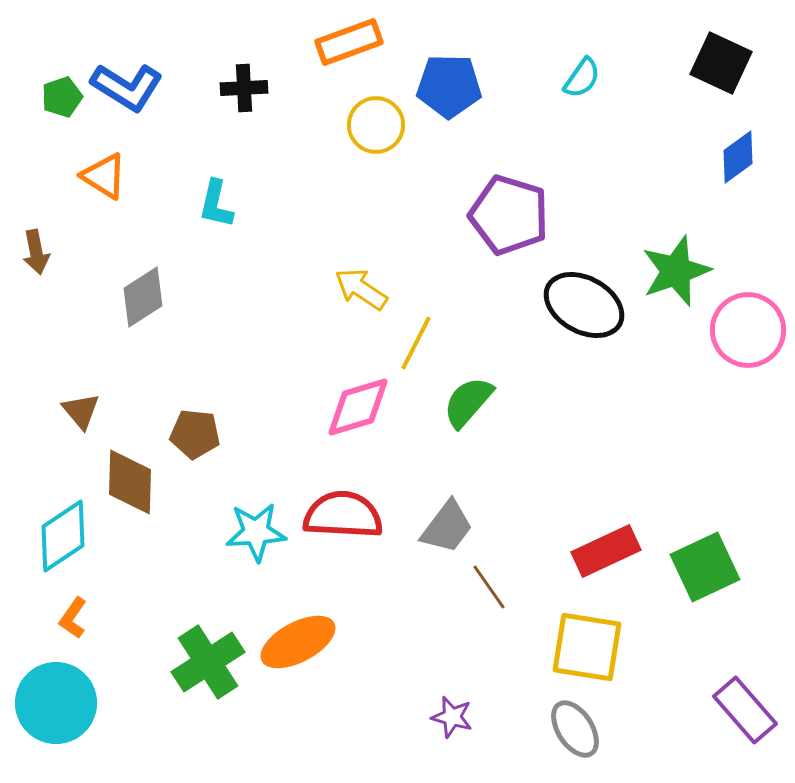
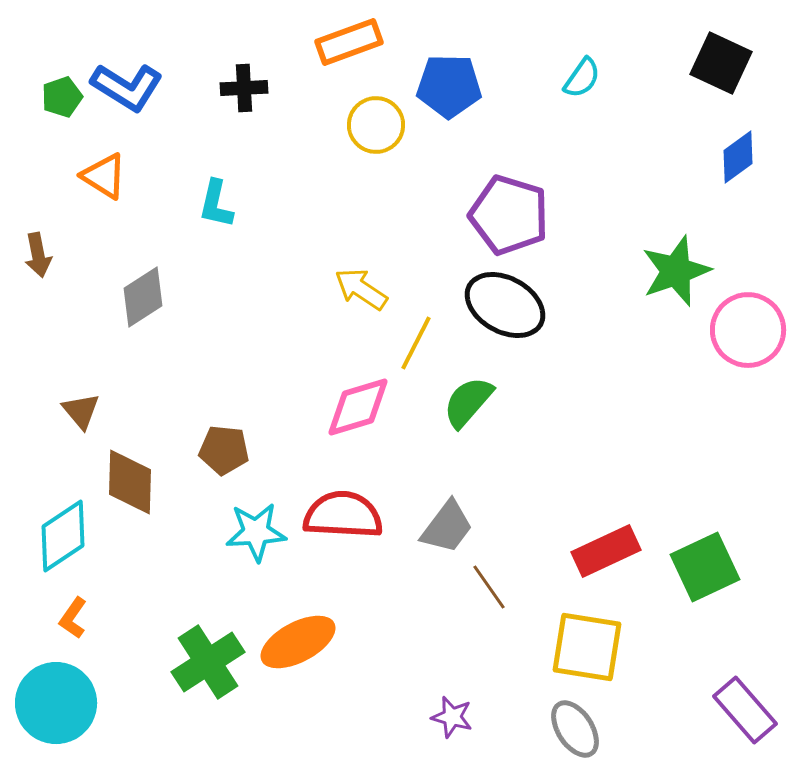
brown arrow: moved 2 px right, 3 px down
black ellipse: moved 79 px left
brown pentagon: moved 29 px right, 16 px down
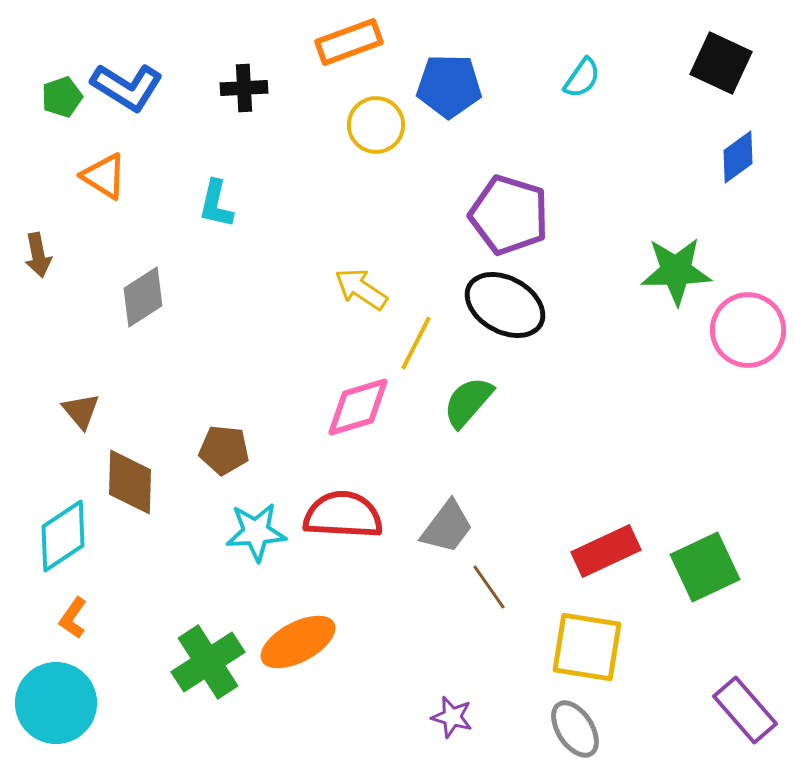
green star: rotated 18 degrees clockwise
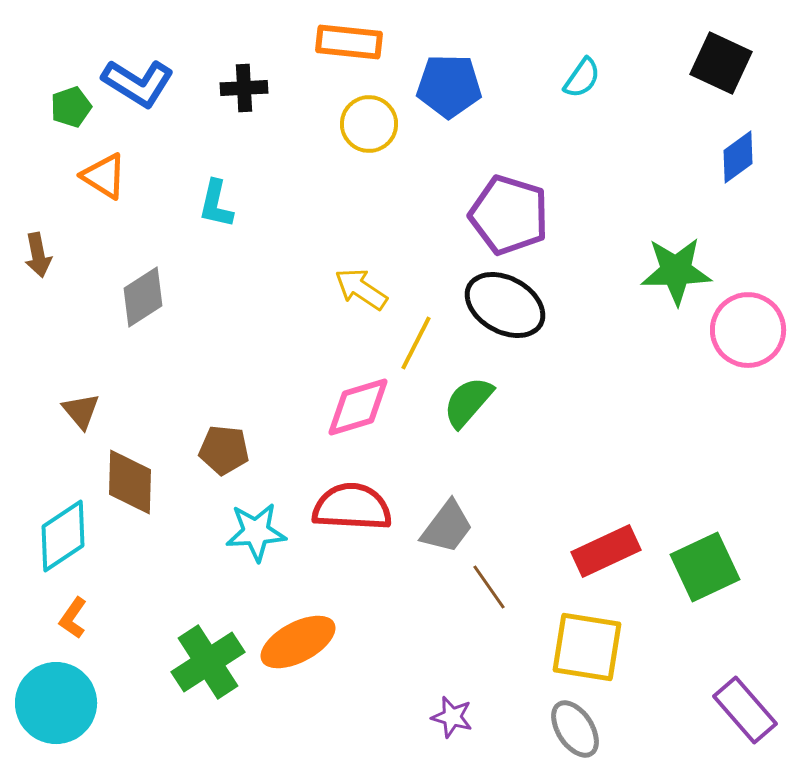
orange rectangle: rotated 26 degrees clockwise
blue L-shape: moved 11 px right, 4 px up
green pentagon: moved 9 px right, 10 px down
yellow circle: moved 7 px left, 1 px up
red semicircle: moved 9 px right, 8 px up
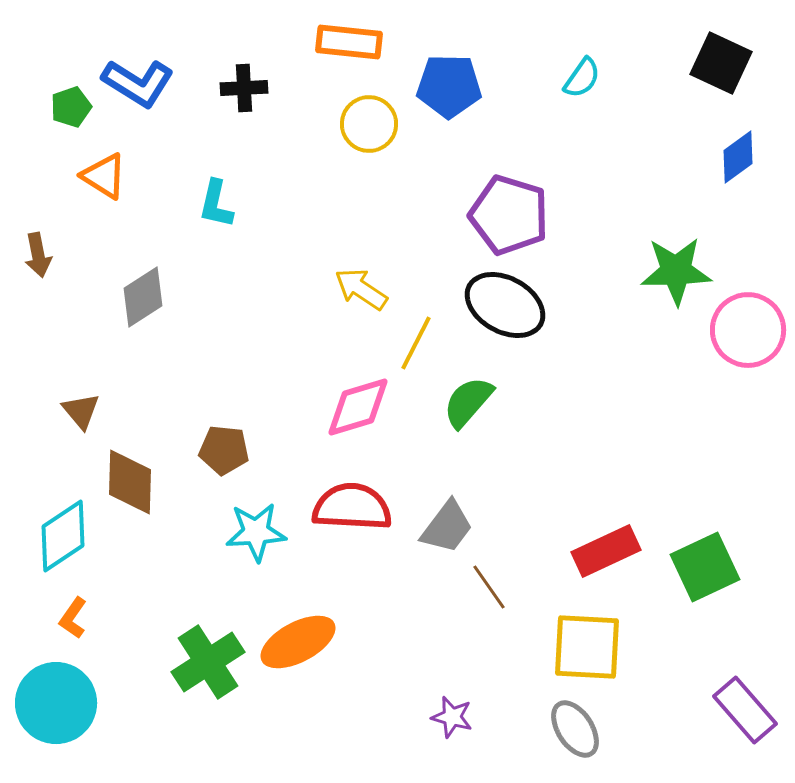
yellow square: rotated 6 degrees counterclockwise
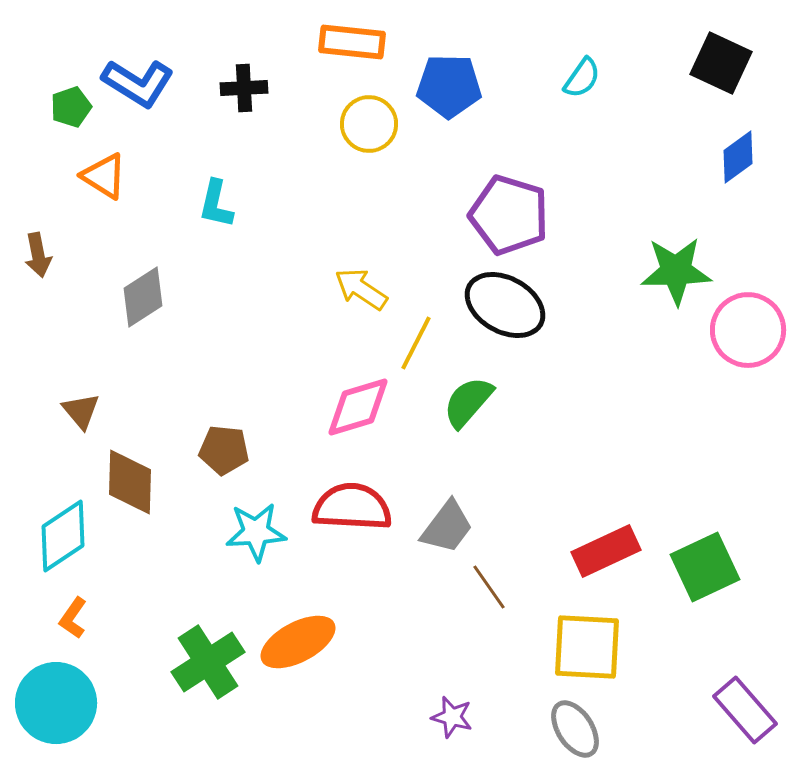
orange rectangle: moved 3 px right
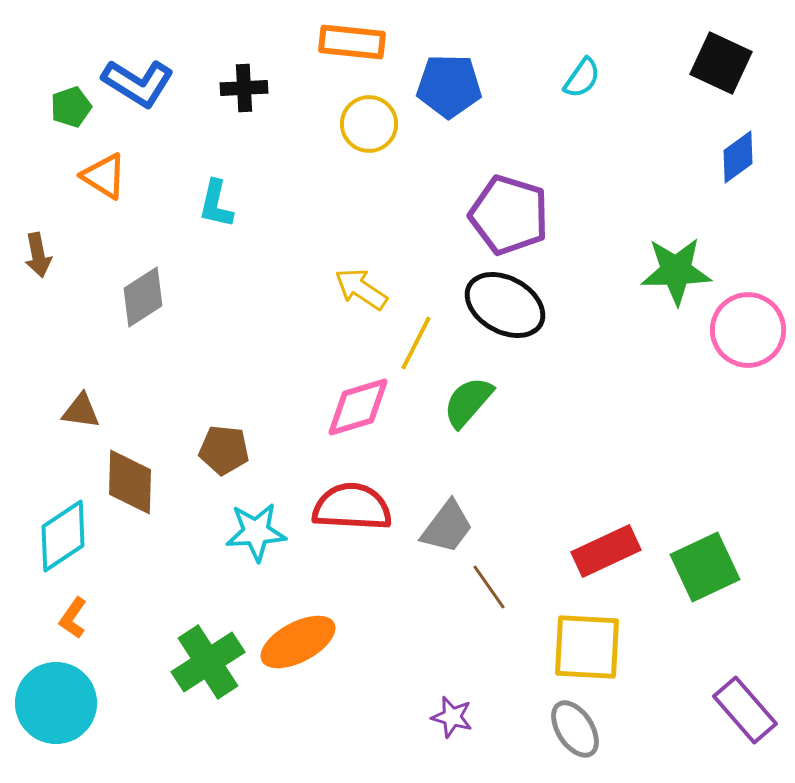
brown triangle: rotated 42 degrees counterclockwise
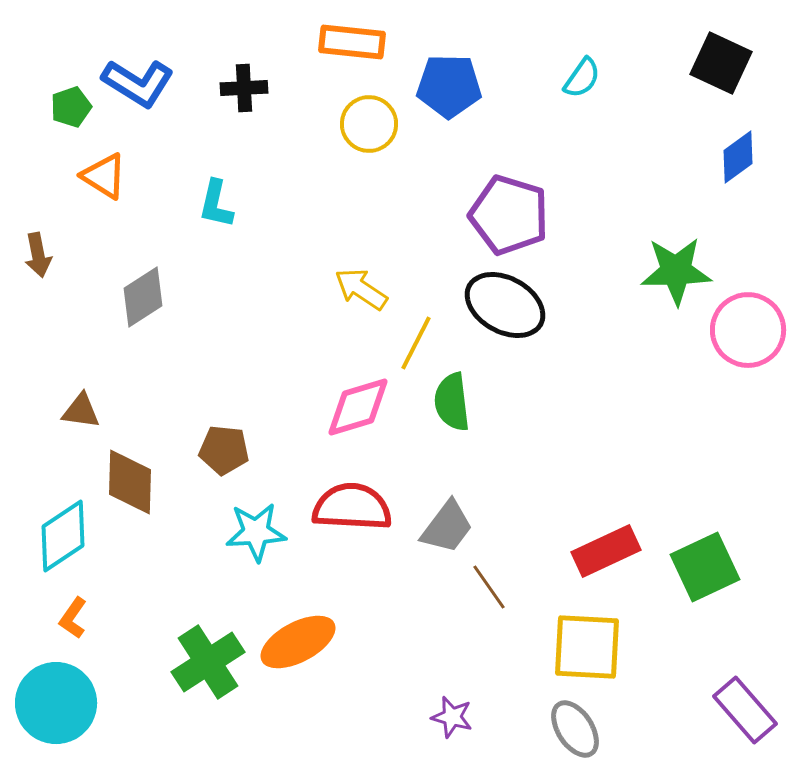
green semicircle: moved 16 px left; rotated 48 degrees counterclockwise
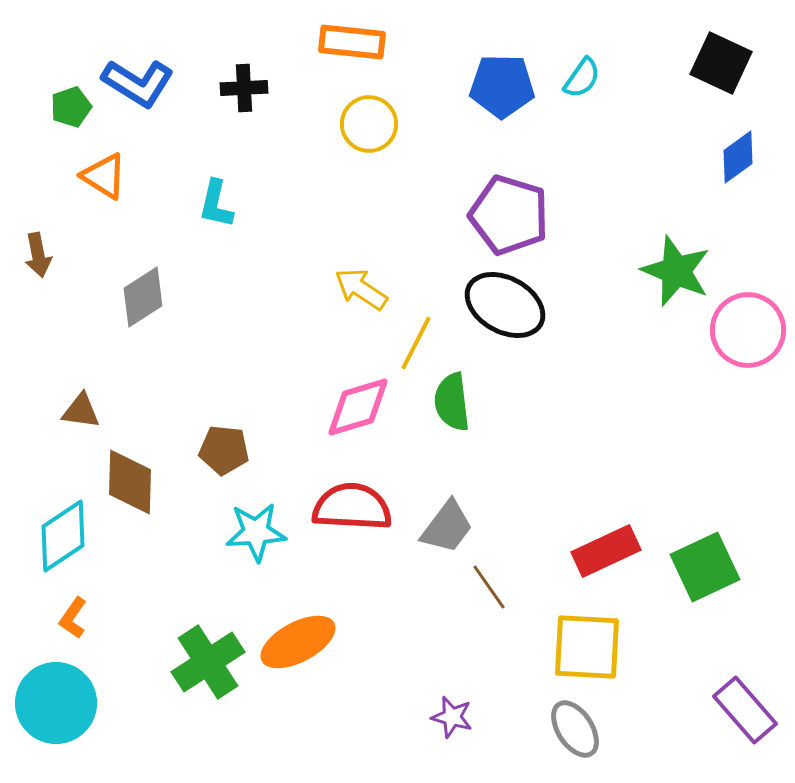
blue pentagon: moved 53 px right
green star: rotated 24 degrees clockwise
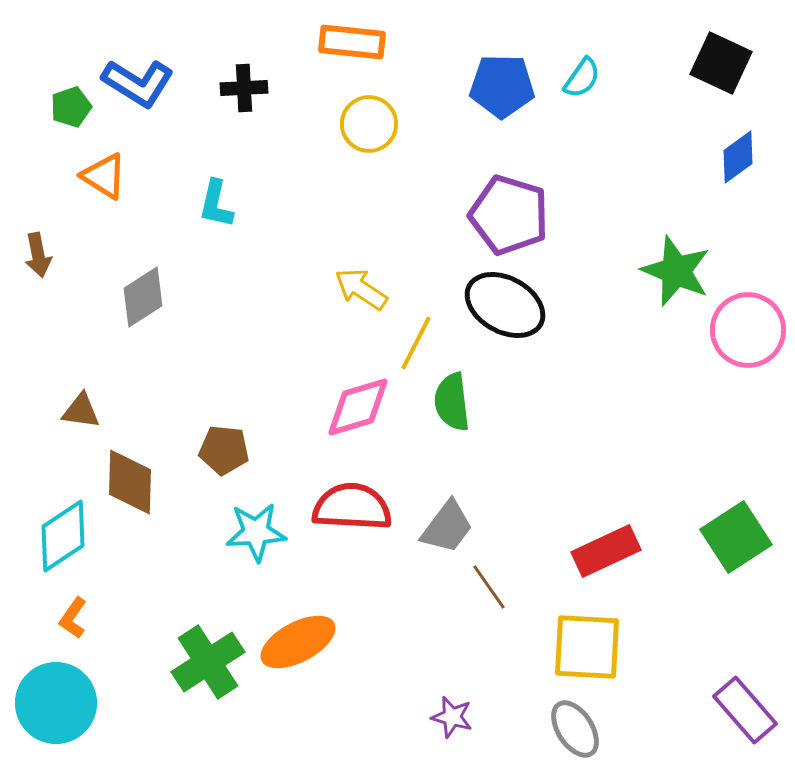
green square: moved 31 px right, 30 px up; rotated 8 degrees counterclockwise
